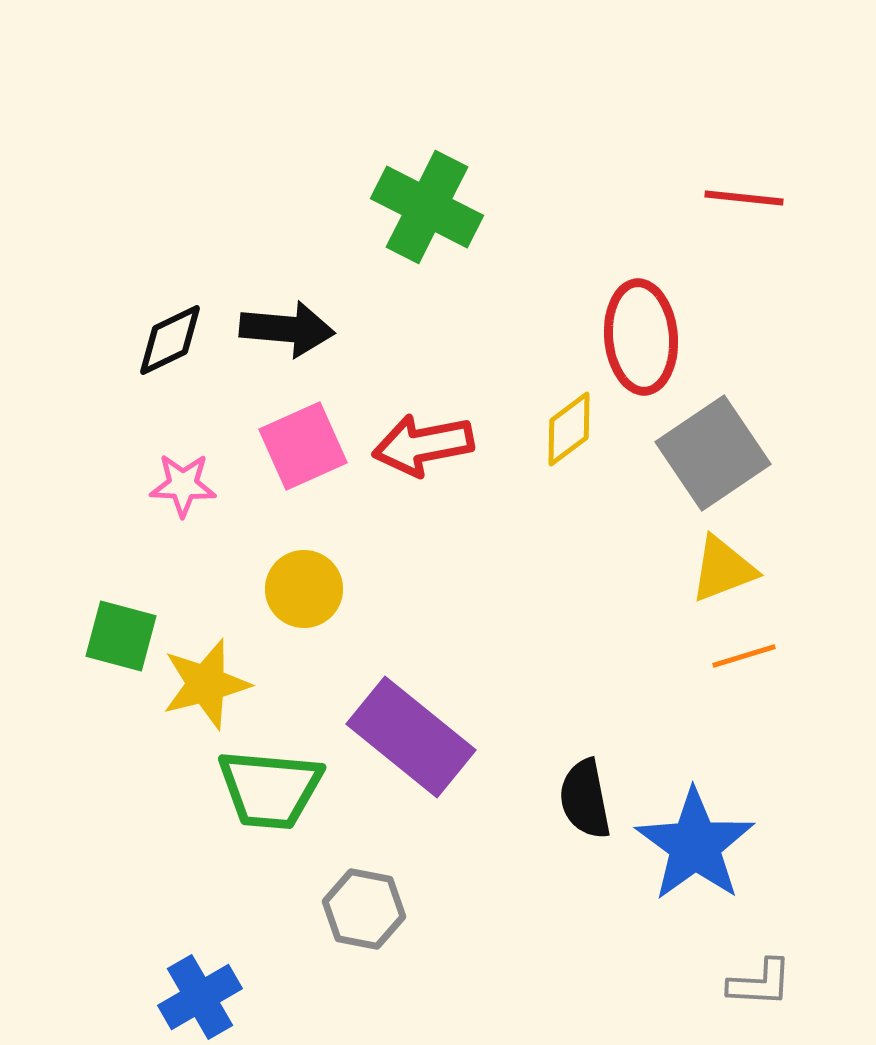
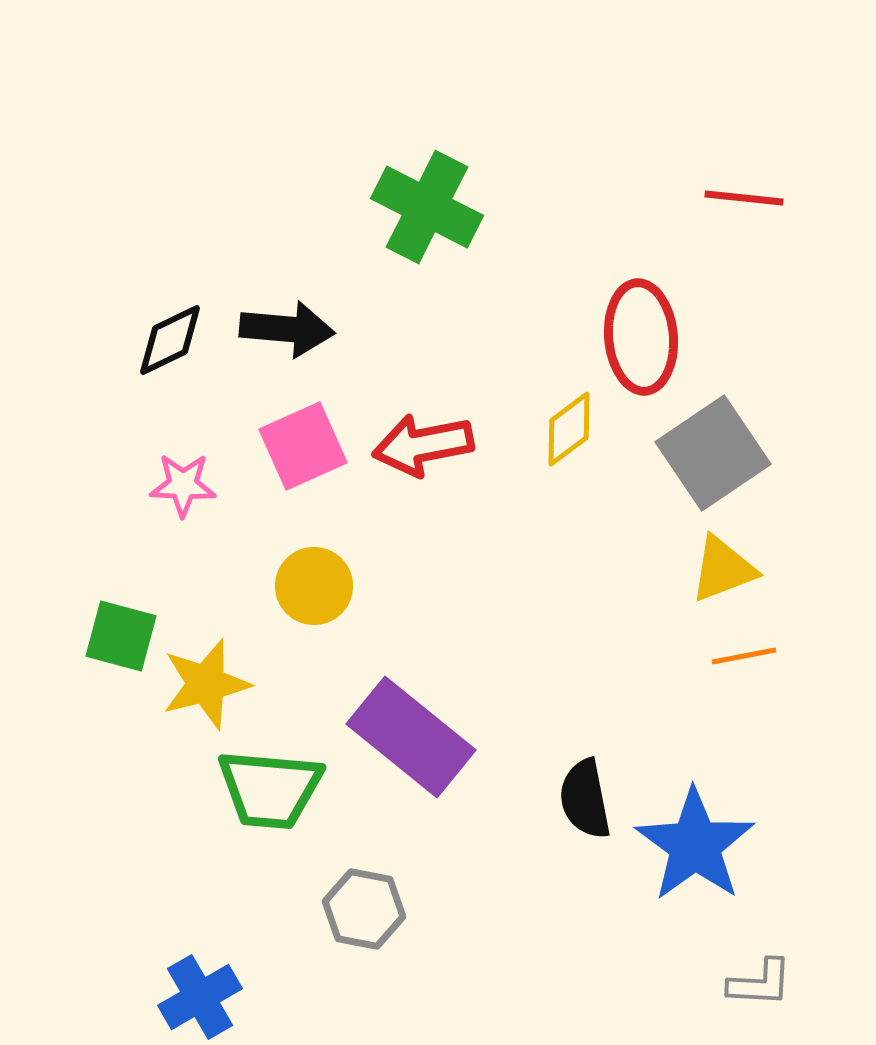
yellow circle: moved 10 px right, 3 px up
orange line: rotated 6 degrees clockwise
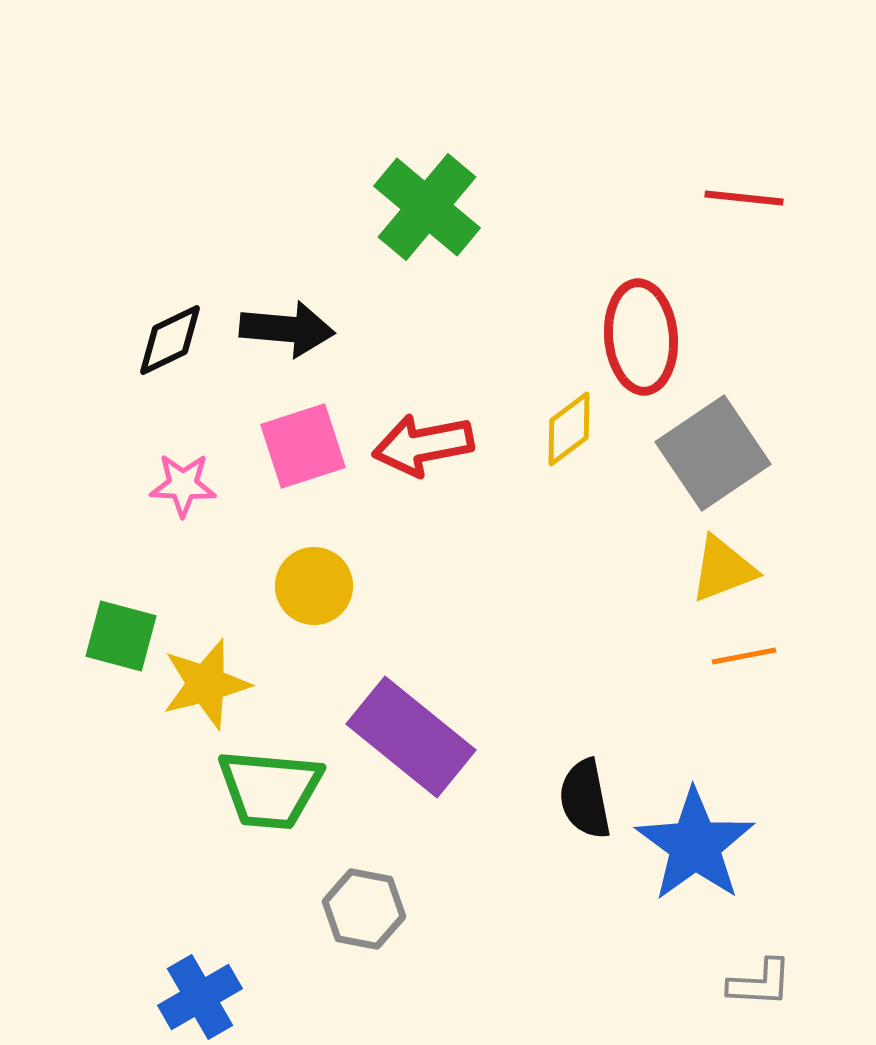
green cross: rotated 13 degrees clockwise
pink square: rotated 6 degrees clockwise
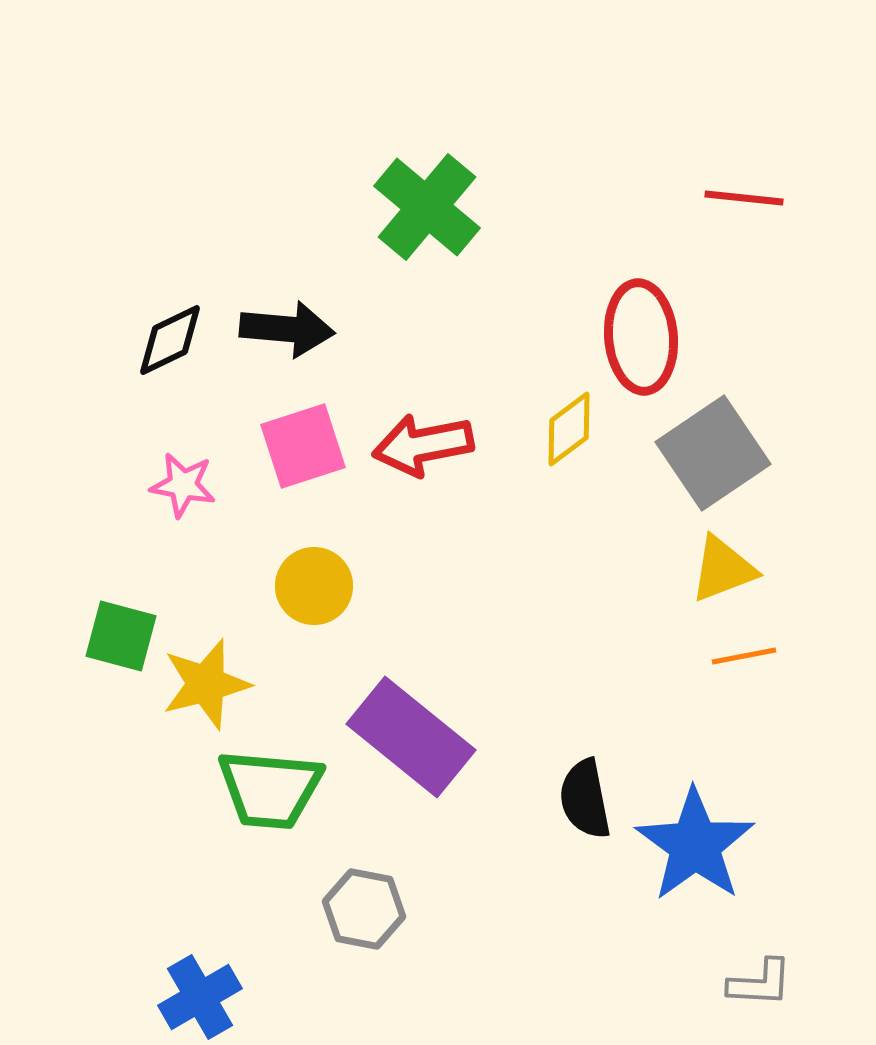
pink star: rotated 8 degrees clockwise
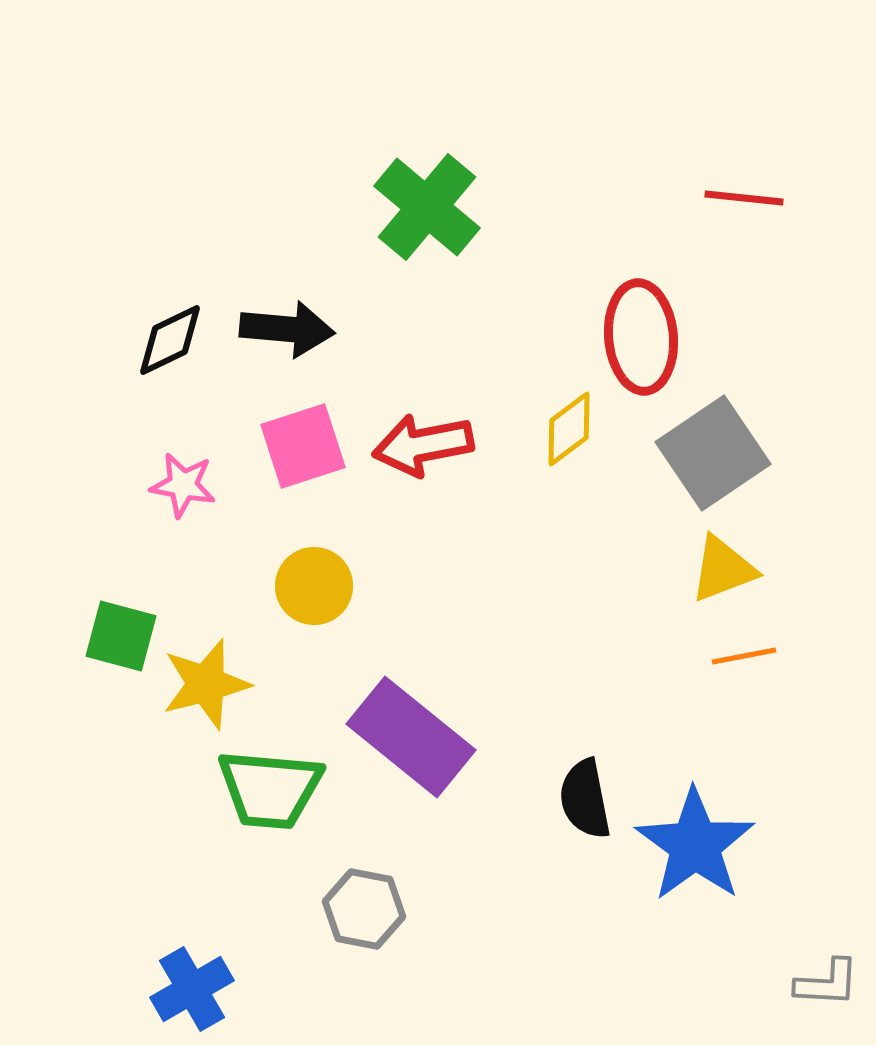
gray L-shape: moved 67 px right
blue cross: moved 8 px left, 8 px up
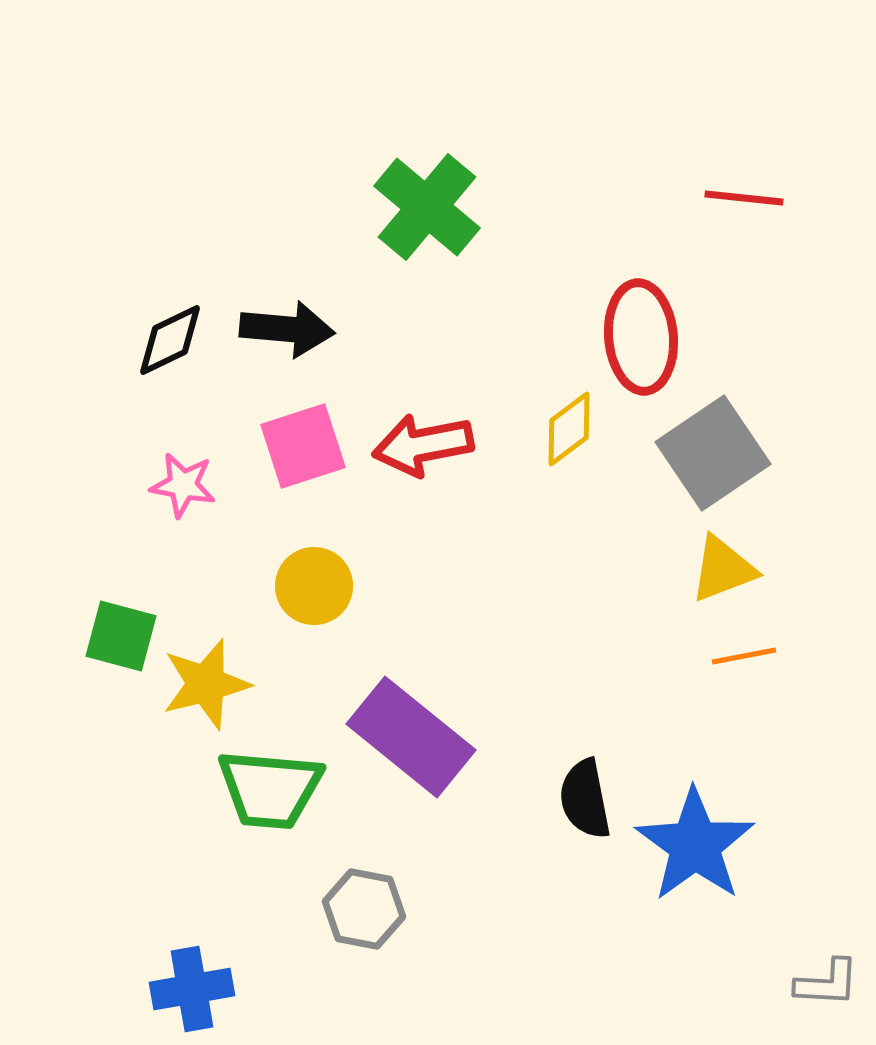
blue cross: rotated 20 degrees clockwise
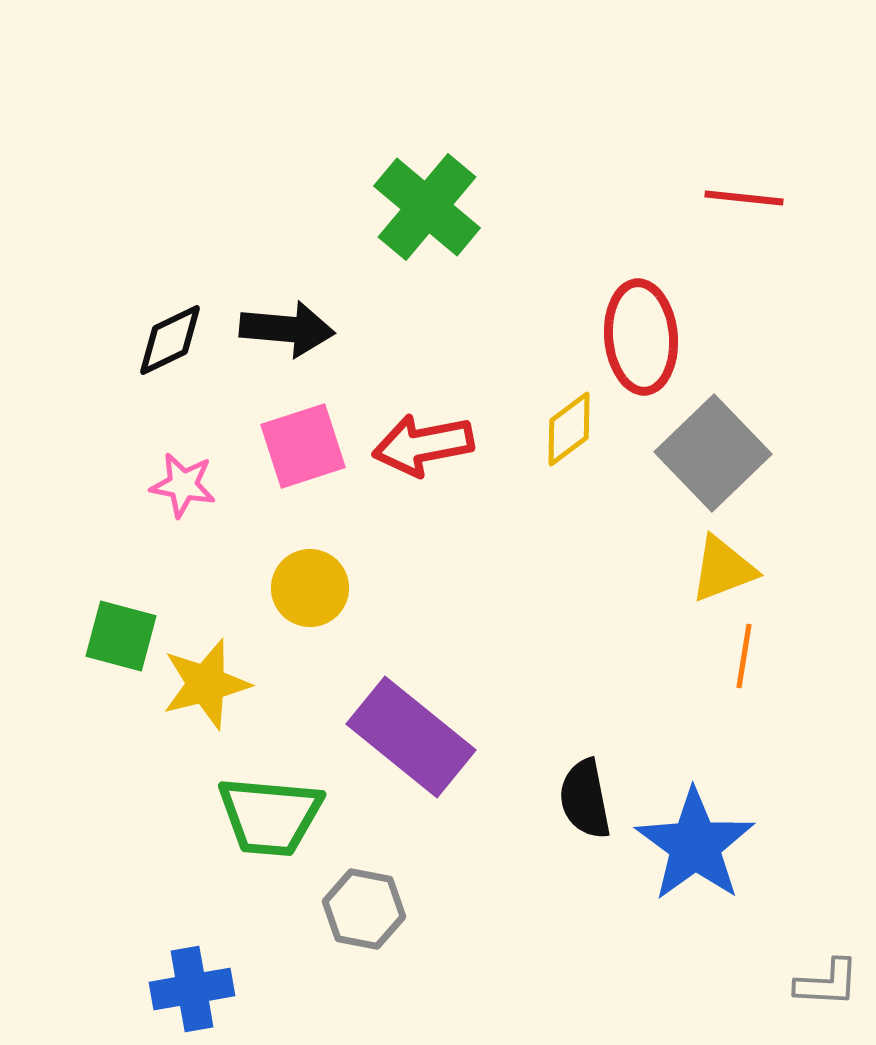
gray square: rotated 10 degrees counterclockwise
yellow circle: moved 4 px left, 2 px down
orange line: rotated 70 degrees counterclockwise
green trapezoid: moved 27 px down
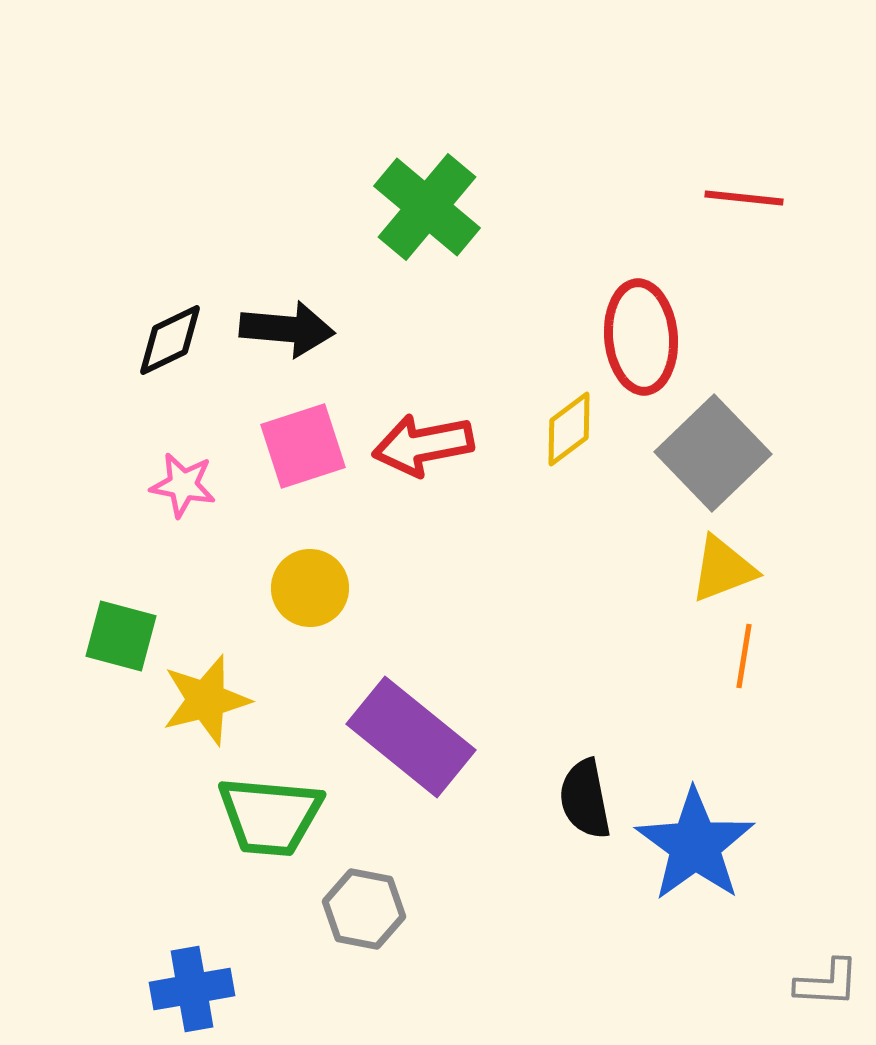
yellow star: moved 16 px down
